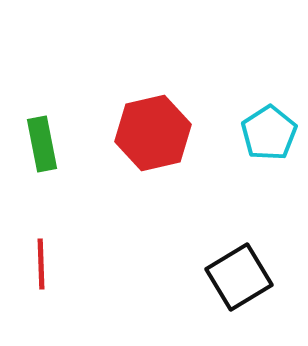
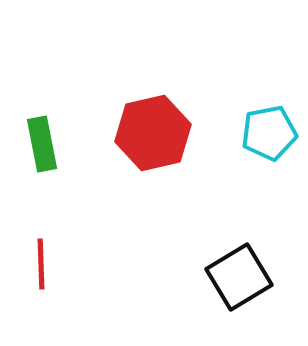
cyan pentagon: rotated 22 degrees clockwise
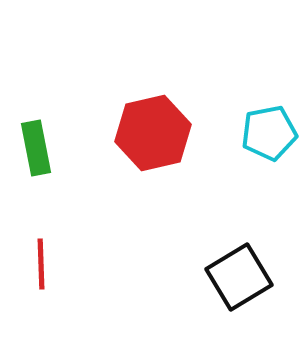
green rectangle: moved 6 px left, 4 px down
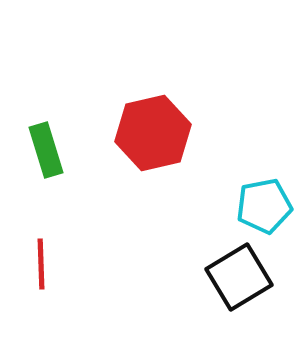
cyan pentagon: moved 5 px left, 73 px down
green rectangle: moved 10 px right, 2 px down; rotated 6 degrees counterclockwise
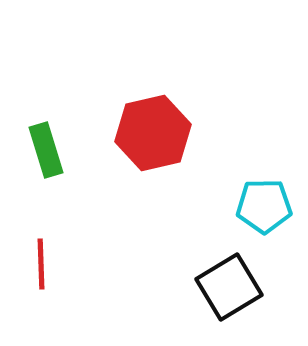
cyan pentagon: rotated 10 degrees clockwise
black square: moved 10 px left, 10 px down
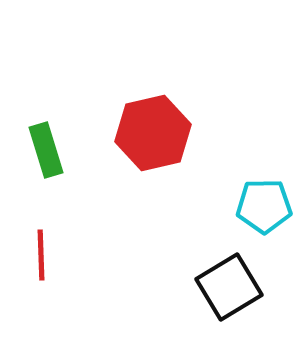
red line: moved 9 px up
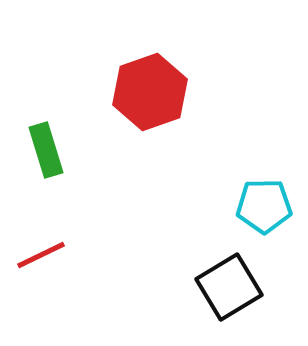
red hexagon: moved 3 px left, 41 px up; rotated 6 degrees counterclockwise
red line: rotated 66 degrees clockwise
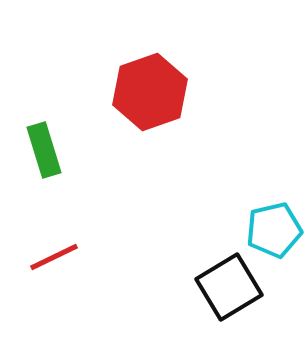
green rectangle: moved 2 px left
cyan pentagon: moved 10 px right, 24 px down; rotated 12 degrees counterclockwise
red line: moved 13 px right, 2 px down
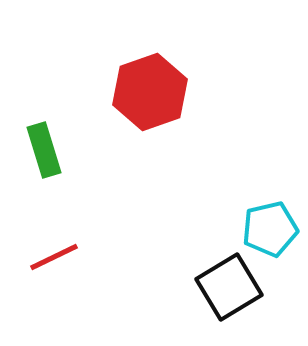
cyan pentagon: moved 4 px left, 1 px up
